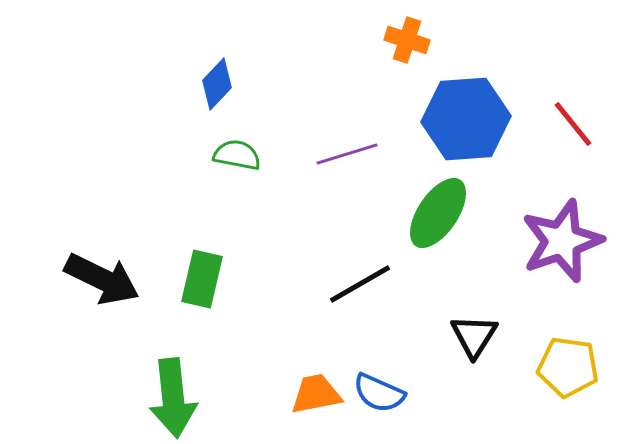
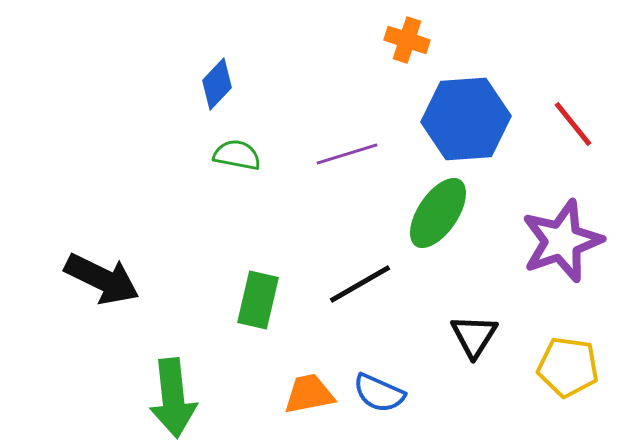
green rectangle: moved 56 px right, 21 px down
orange trapezoid: moved 7 px left
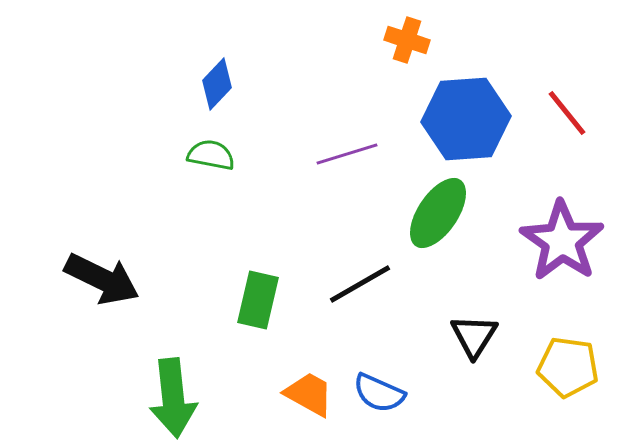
red line: moved 6 px left, 11 px up
green semicircle: moved 26 px left
purple star: rotated 18 degrees counterclockwise
orange trapezoid: rotated 40 degrees clockwise
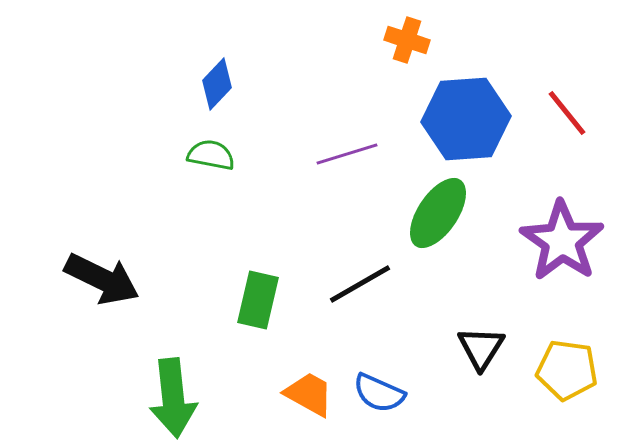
black triangle: moved 7 px right, 12 px down
yellow pentagon: moved 1 px left, 3 px down
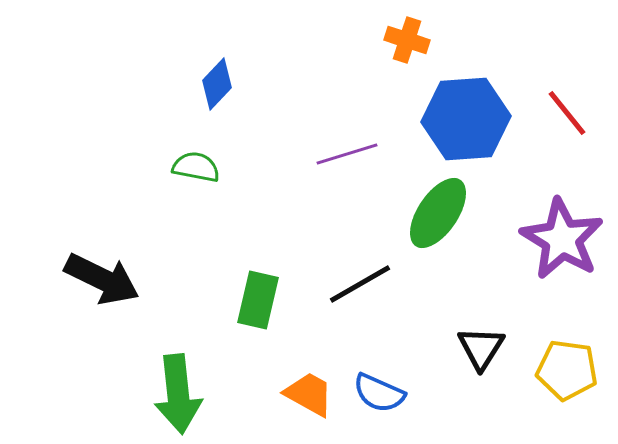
green semicircle: moved 15 px left, 12 px down
purple star: moved 2 px up; rotated 4 degrees counterclockwise
green arrow: moved 5 px right, 4 px up
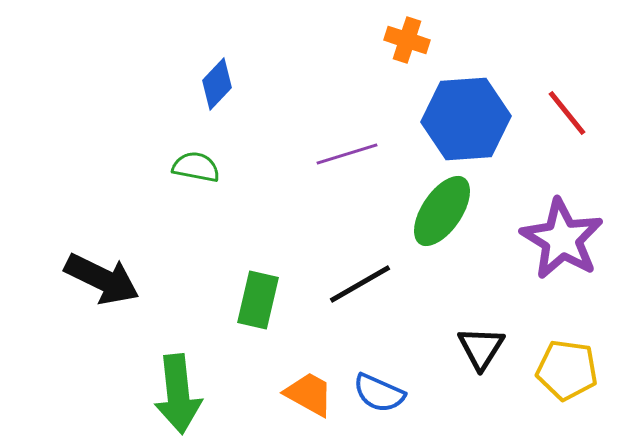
green ellipse: moved 4 px right, 2 px up
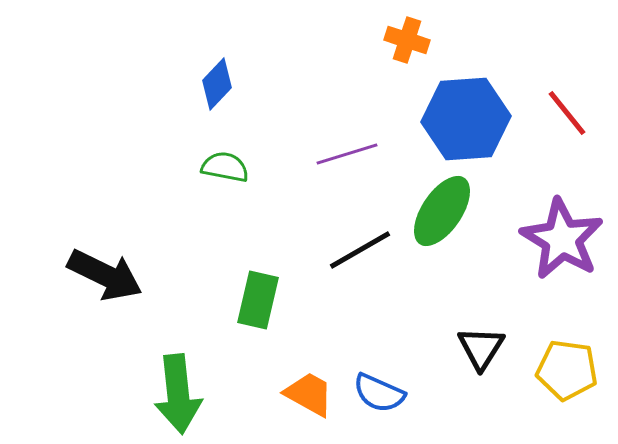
green semicircle: moved 29 px right
black arrow: moved 3 px right, 4 px up
black line: moved 34 px up
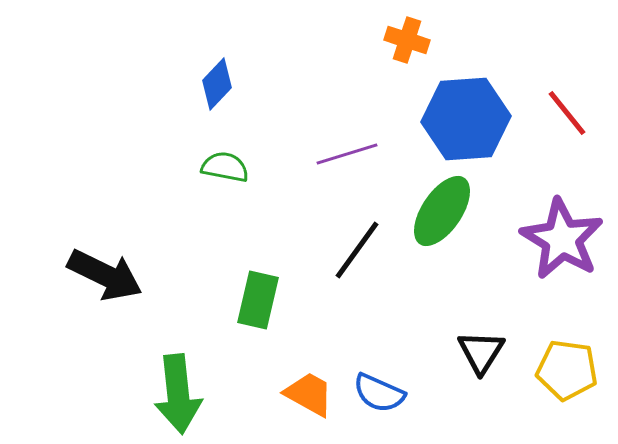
black line: moved 3 px left; rotated 24 degrees counterclockwise
black triangle: moved 4 px down
